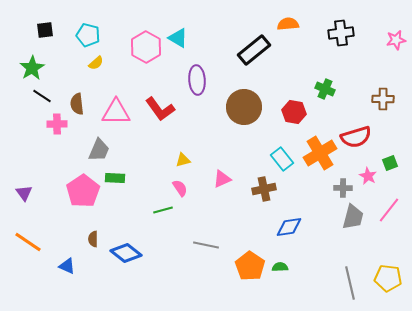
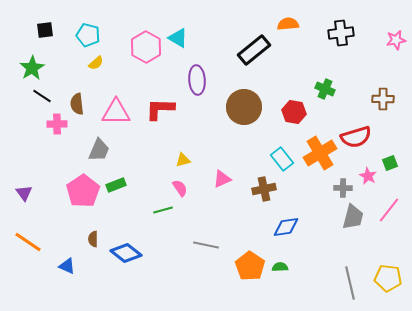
red L-shape at (160, 109): rotated 128 degrees clockwise
green rectangle at (115, 178): moved 1 px right, 7 px down; rotated 24 degrees counterclockwise
blue diamond at (289, 227): moved 3 px left
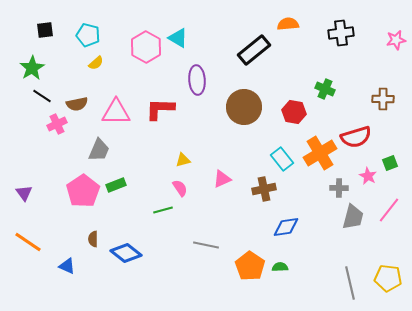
brown semicircle at (77, 104): rotated 95 degrees counterclockwise
pink cross at (57, 124): rotated 24 degrees counterclockwise
gray cross at (343, 188): moved 4 px left
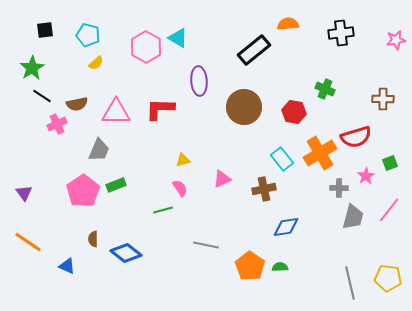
purple ellipse at (197, 80): moved 2 px right, 1 px down
pink star at (368, 176): moved 2 px left; rotated 12 degrees clockwise
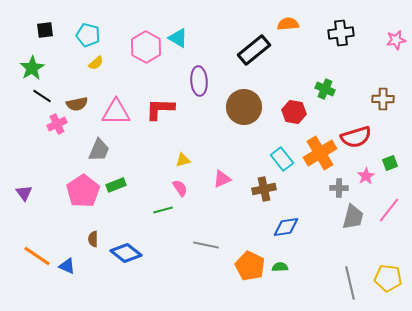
orange line at (28, 242): moved 9 px right, 14 px down
orange pentagon at (250, 266): rotated 8 degrees counterclockwise
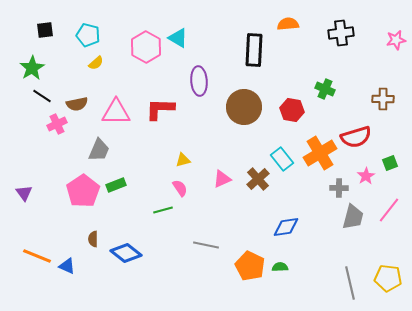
black rectangle at (254, 50): rotated 48 degrees counterclockwise
red hexagon at (294, 112): moved 2 px left, 2 px up
brown cross at (264, 189): moved 6 px left, 10 px up; rotated 30 degrees counterclockwise
orange line at (37, 256): rotated 12 degrees counterclockwise
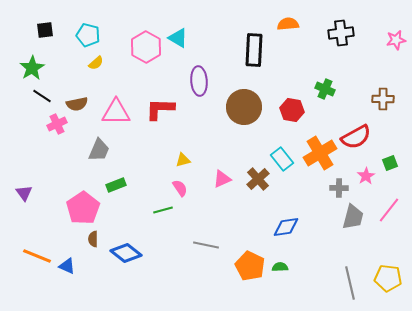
red semicircle at (356, 137): rotated 12 degrees counterclockwise
pink pentagon at (83, 191): moved 17 px down
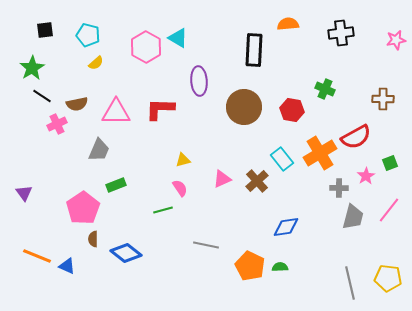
brown cross at (258, 179): moved 1 px left, 2 px down
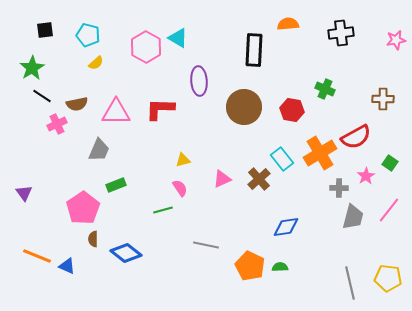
green square at (390, 163): rotated 35 degrees counterclockwise
brown cross at (257, 181): moved 2 px right, 2 px up
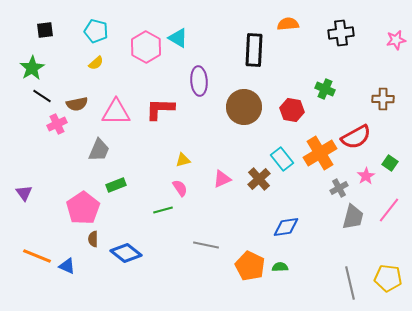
cyan pentagon at (88, 35): moved 8 px right, 4 px up
gray cross at (339, 188): rotated 30 degrees counterclockwise
